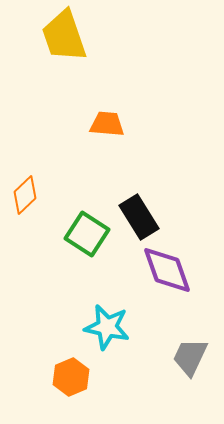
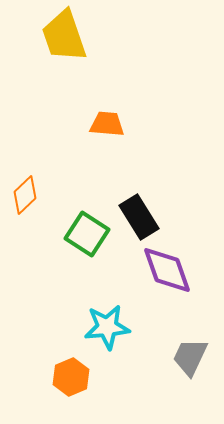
cyan star: rotated 18 degrees counterclockwise
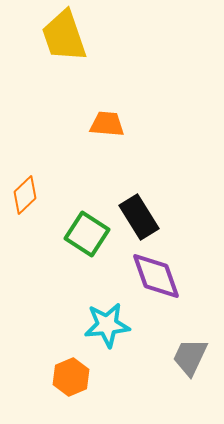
purple diamond: moved 11 px left, 6 px down
cyan star: moved 2 px up
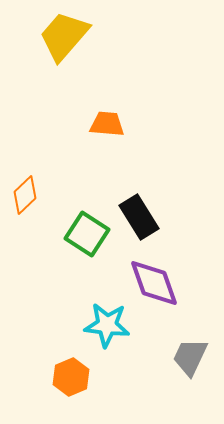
yellow trapezoid: rotated 60 degrees clockwise
purple diamond: moved 2 px left, 7 px down
cyan star: rotated 12 degrees clockwise
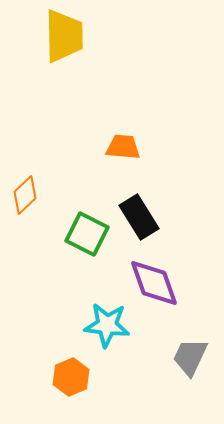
yellow trapezoid: rotated 138 degrees clockwise
orange trapezoid: moved 16 px right, 23 px down
green square: rotated 6 degrees counterclockwise
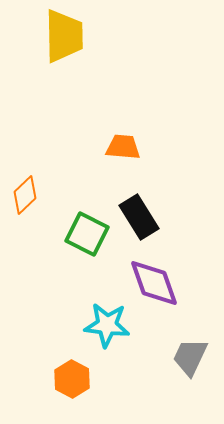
orange hexagon: moved 1 px right, 2 px down; rotated 9 degrees counterclockwise
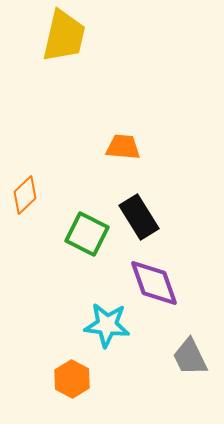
yellow trapezoid: rotated 14 degrees clockwise
gray trapezoid: rotated 51 degrees counterclockwise
